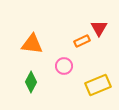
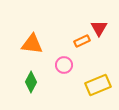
pink circle: moved 1 px up
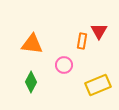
red triangle: moved 3 px down
orange rectangle: rotated 56 degrees counterclockwise
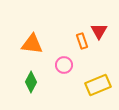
orange rectangle: rotated 28 degrees counterclockwise
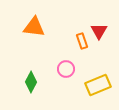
orange triangle: moved 2 px right, 17 px up
pink circle: moved 2 px right, 4 px down
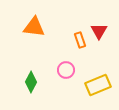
orange rectangle: moved 2 px left, 1 px up
pink circle: moved 1 px down
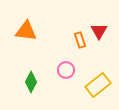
orange triangle: moved 8 px left, 4 px down
yellow rectangle: rotated 15 degrees counterclockwise
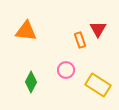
red triangle: moved 1 px left, 2 px up
yellow rectangle: rotated 70 degrees clockwise
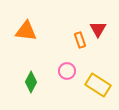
pink circle: moved 1 px right, 1 px down
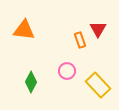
orange triangle: moved 2 px left, 1 px up
yellow rectangle: rotated 15 degrees clockwise
